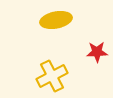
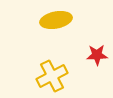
red star: moved 3 px down
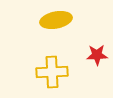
yellow cross: moved 4 px up; rotated 24 degrees clockwise
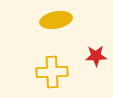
red star: moved 1 px left, 1 px down
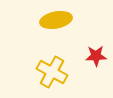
yellow cross: rotated 32 degrees clockwise
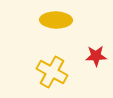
yellow ellipse: rotated 12 degrees clockwise
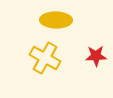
yellow cross: moved 7 px left, 14 px up
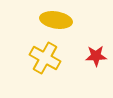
yellow ellipse: rotated 8 degrees clockwise
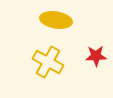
yellow cross: moved 3 px right, 4 px down
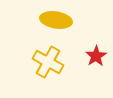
red star: rotated 30 degrees counterclockwise
